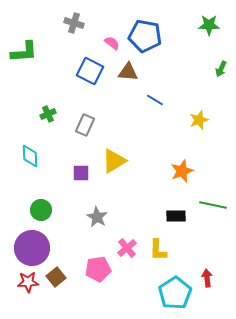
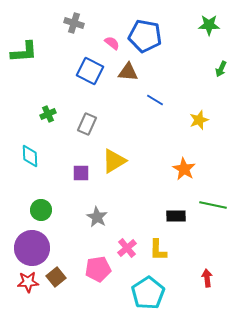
gray rectangle: moved 2 px right, 1 px up
orange star: moved 2 px right, 2 px up; rotated 20 degrees counterclockwise
cyan pentagon: moved 27 px left
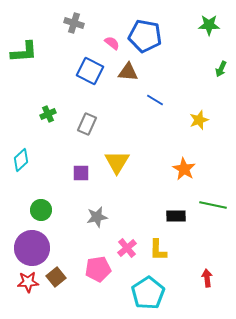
cyan diamond: moved 9 px left, 4 px down; rotated 50 degrees clockwise
yellow triangle: moved 3 px right, 1 px down; rotated 28 degrees counterclockwise
gray star: rotated 30 degrees clockwise
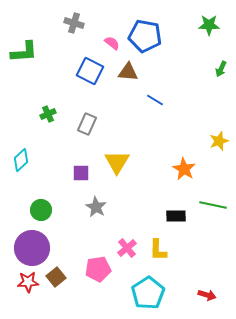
yellow star: moved 20 px right, 21 px down
gray star: moved 1 px left, 10 px up; rotated 30 degrees counterclockwise
red arrow: moved 17 px down; rotated 114 degrees clockwise
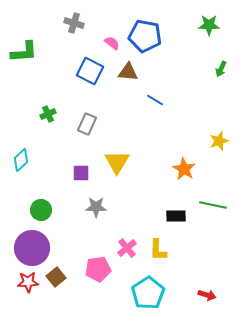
gray star: rotated 30 degrees counterclockwise
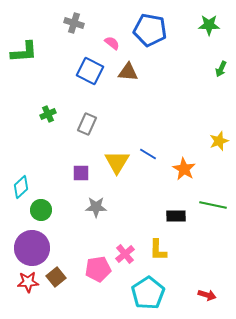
blue pentagon: moved 5 px right, 6 px up
blue line: moved 7 px left, 54 px down
cyan diamond: moved 27 px down
pink cross: moved 2 px left, 6 px down
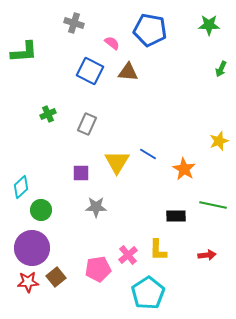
pink cross: moved 3 px right, 1 px down
red arrow: moved 40 px up; rotated 24 degrees counterclockwise
